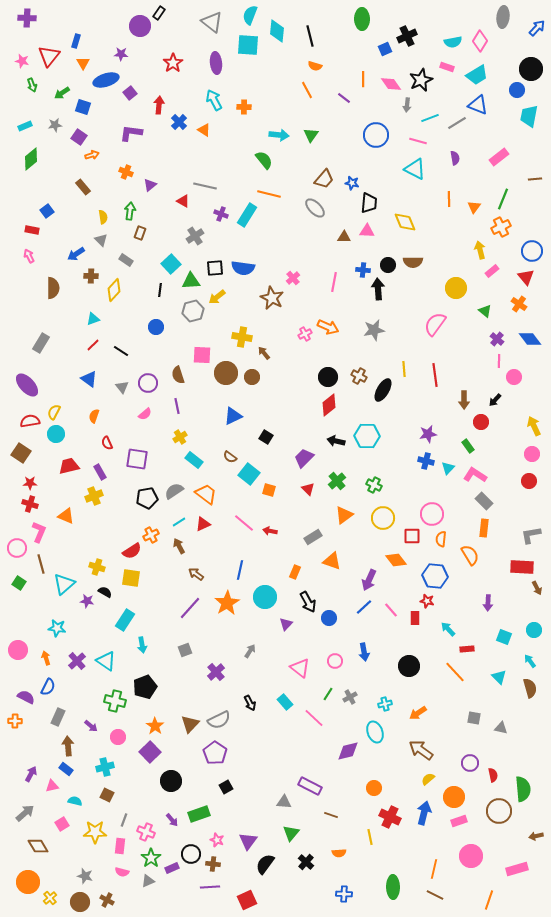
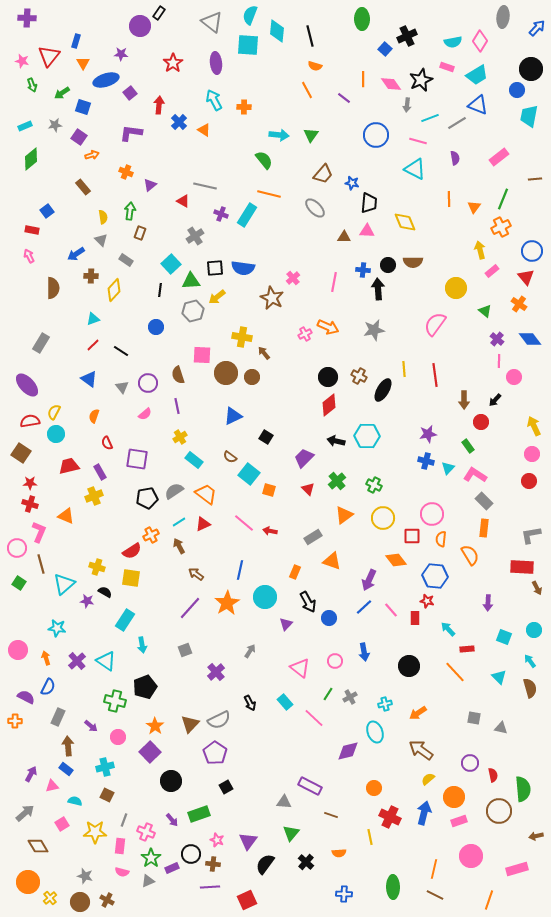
blue square at (385, 49): rotated 24 degrees counterclockwise
brown trapezoid at (324, 179): moved 1 px left, 5 px up
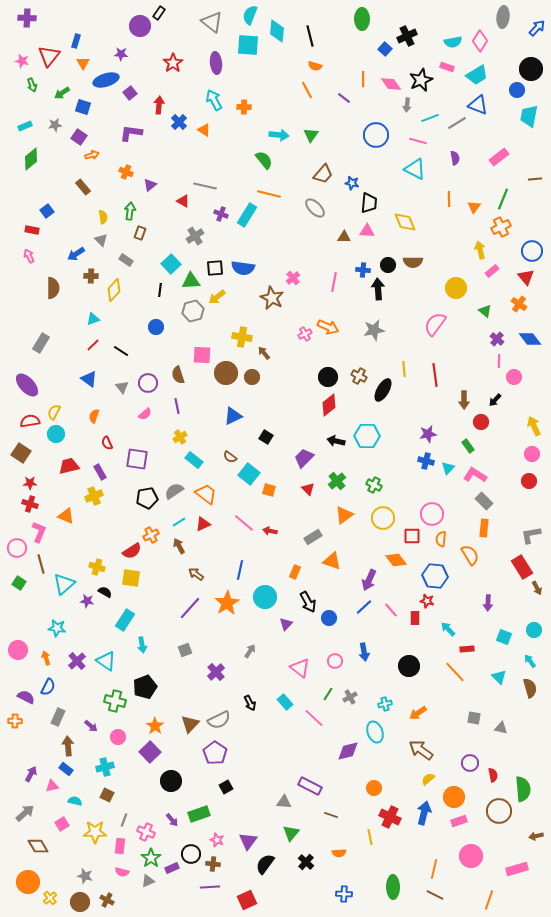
red rectangle at (522, 567): rotated 55 degrees clockwise
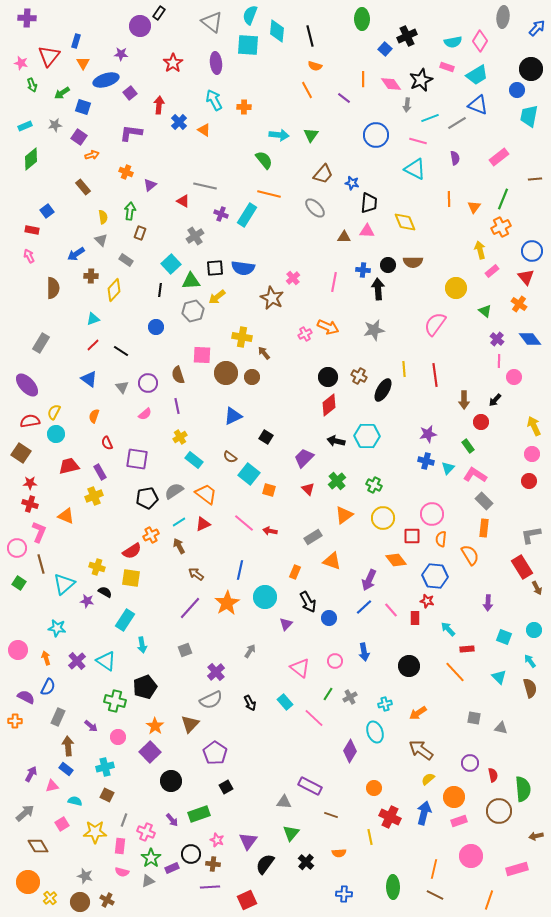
pink star at (22, 61): moved 1 px left, 2 px down
gray semicircle at (219, 720): moved 8 px left, 20 px up
purple diamond at (348, 751): moved 2 px right; rotated 45 degrees counterclockwise
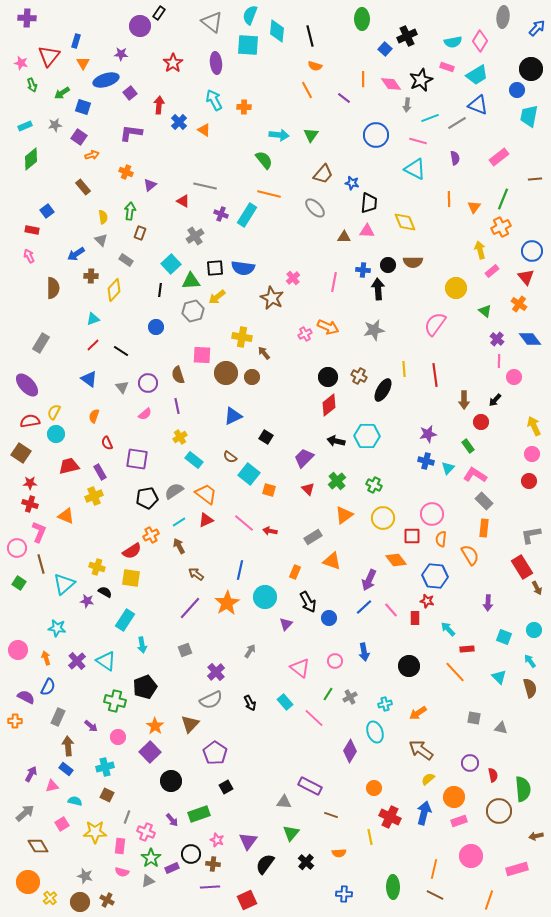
red triangle at (203, 524): moved 3 px right, 4 px up
gray line at (124, 820): moved 3 px right, 3 px up
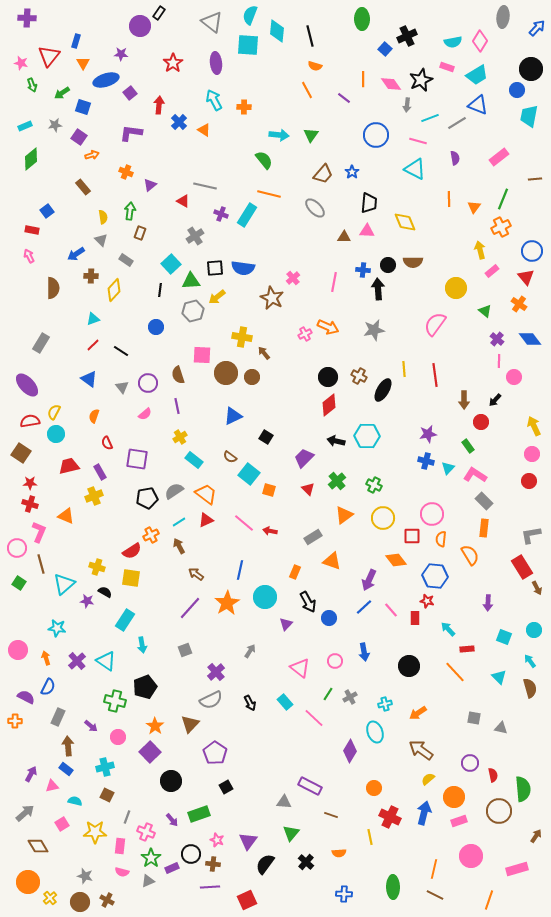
blue star at (352, 183): moved 11 px up; rotated 24 degrees clockwise
brown arrow at (536, 836): rotated 136 degrees clockwise
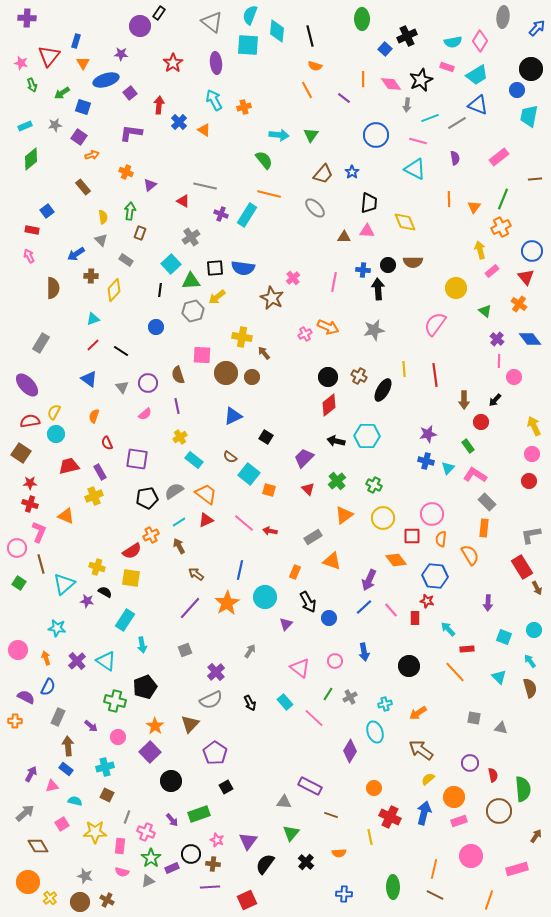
orange cross at (244, 107): rotated 16 degrees counterclockwise
gray cross at (195, 236): moved 4 px left, 1 px down
gray rectangle at (484, 501): moved 3 px right, 1 px down
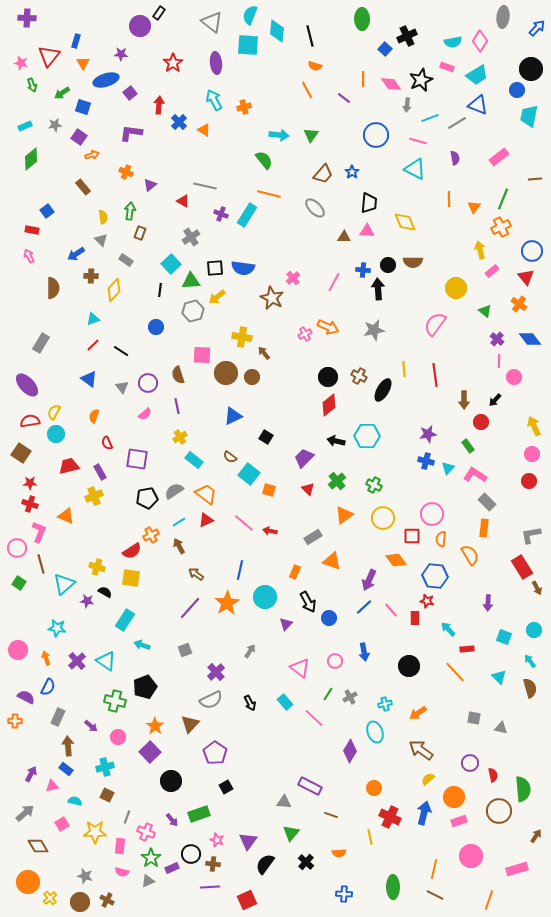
pink line at (334, 282): rotated 18 degrees clockwise
cyan arrow at (142, 645): rotated 119 degrees clockwise
